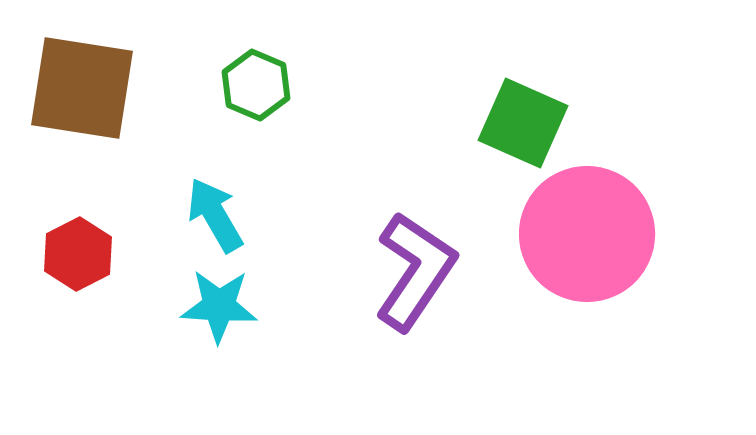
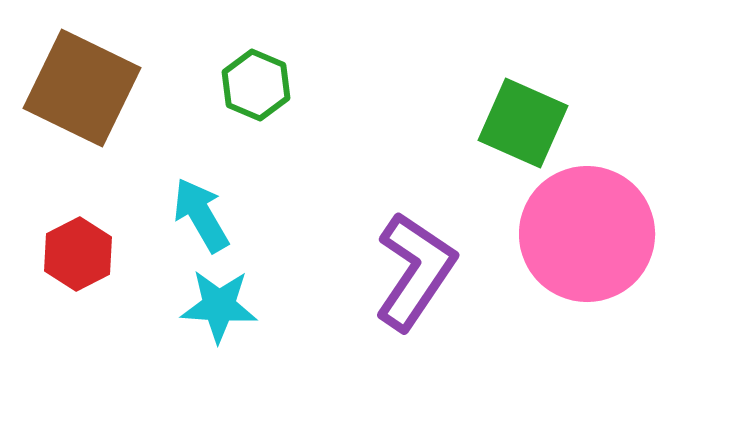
brown square: rotated 17 degrees clockwise
cyan arrow: moved 14 px left
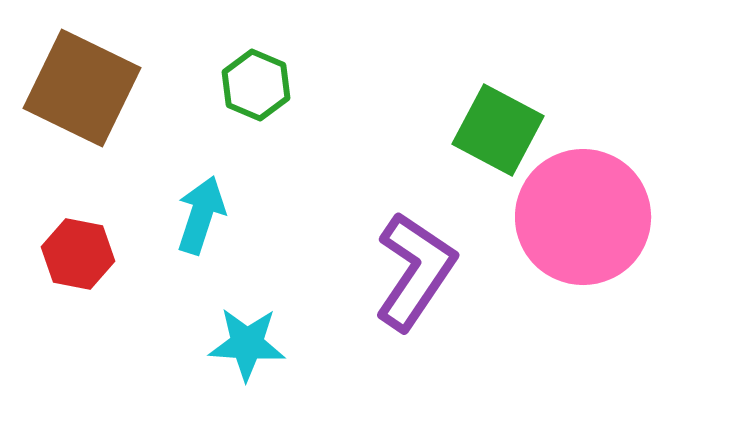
green square: moved 25 px left, 7 px down; rotated 4 degrees clockwise
cyan arrow: rotated 48 degrees clockwise
pink circle: moved 4 px left, 17 px up
red hexagon: rotated 22 degrees counterclockwise
cyan star: moved 28 px right, 38 px down
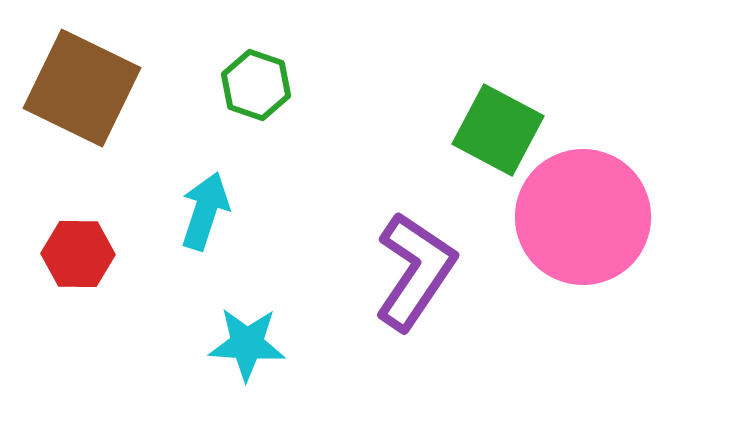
green hexagon: rotated 4 degrees counterclockwise
cyan arrow: moved 4 px right, 4 px up
red hexagon: rotated 10 degrees counterclockwise
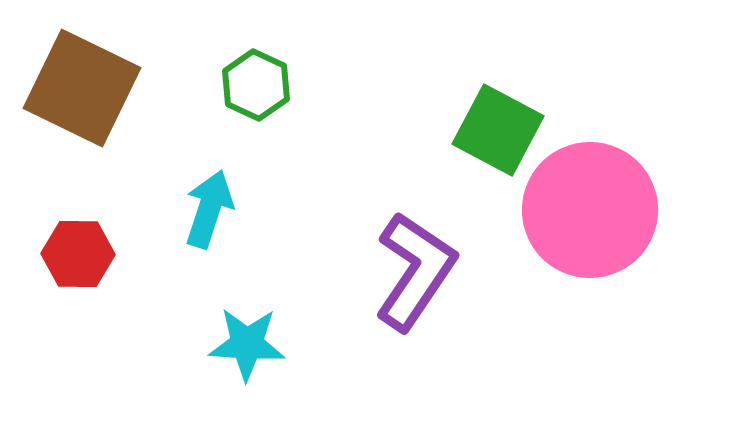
green hexagon: rotated 6 degrees clockwise
cyan arrow: moved 4 px right, 2 px up
pink circle: moved 7 px right, 7 px up
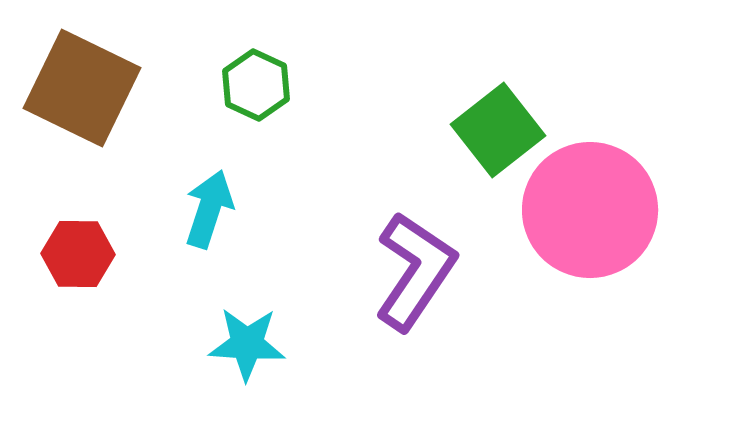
green square: rotated 24 degrees clockwise
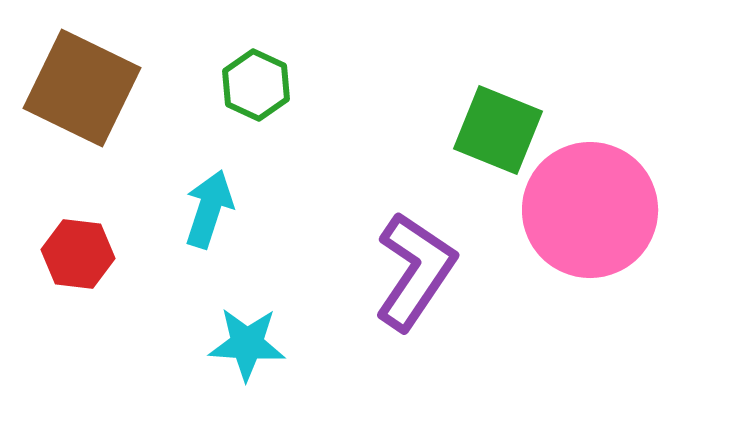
green square: rotated 30 degrees counterclockwise
red hexagon: rotated 6 degrees clockwise
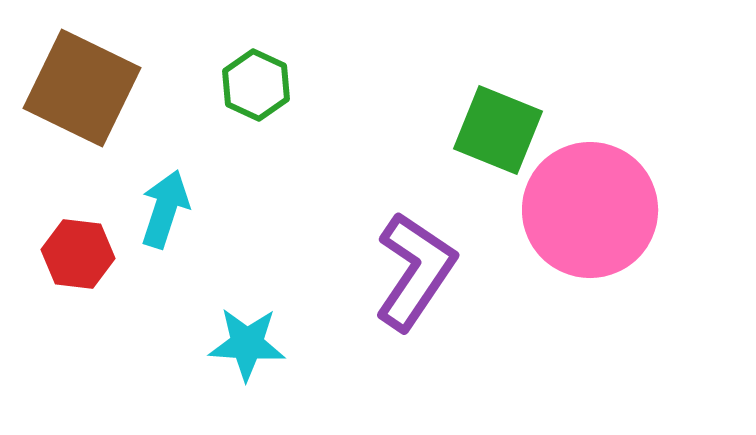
cyan arrow: moved 44 px left
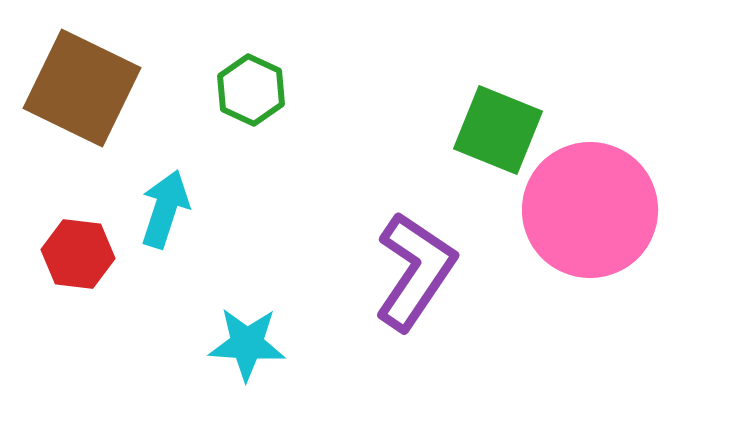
green hexagon: moved 5 px left, 5 px down
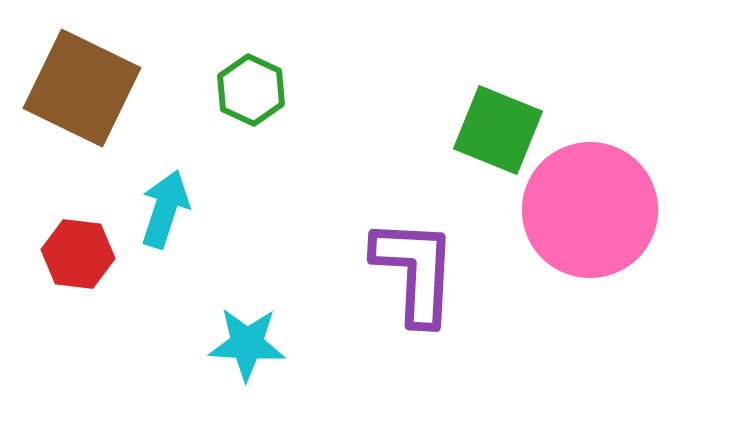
purple L-shape: rotated 31 degrees counterclockwise
